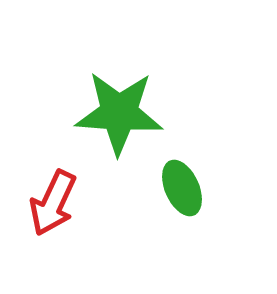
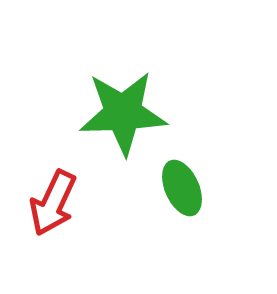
green star: moved 4 px right; rotated 6 degrees counterclockwise
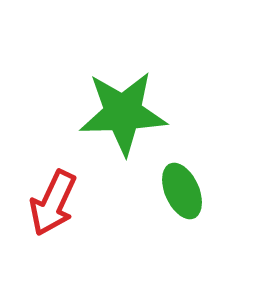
green ellipse: moved 3 px down
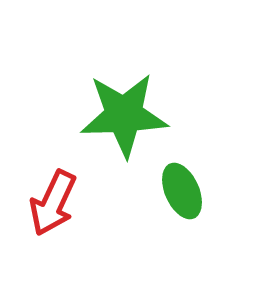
green star: moved 1 px right, 2 px down
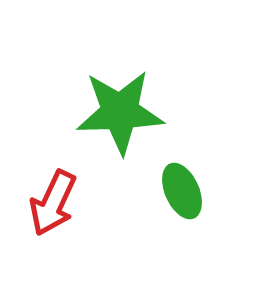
green star: moved 4 px left, 3 px up
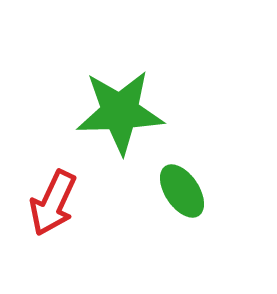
green ellipse: rotated 10 degrees counterclockwise
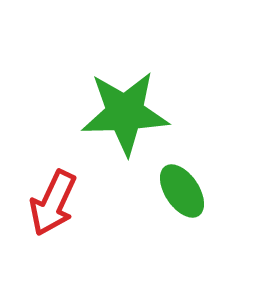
green star: moved 5 px right, 1 px down
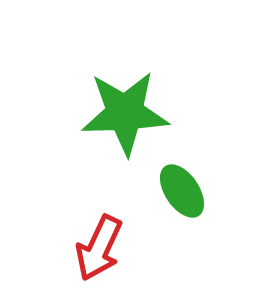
red arrow: moved 46 px right, 45 px down
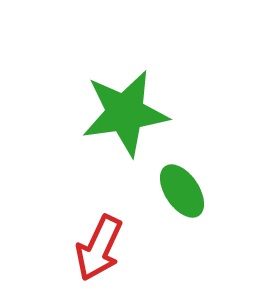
green star: rotated 6 degrees counterclockwise
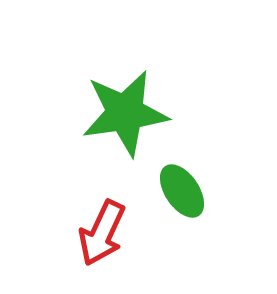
red arrow: moved 3 px right, 15 px up
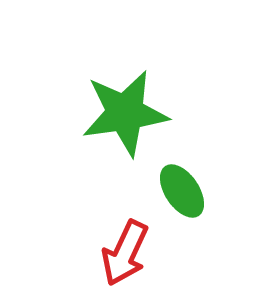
red arrow: moved 23 px right, 20 px down
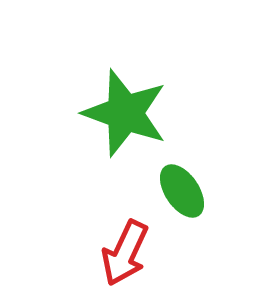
green star: rotated 28 degrees clockwise
